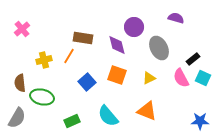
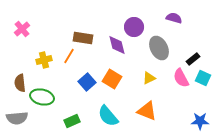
purple semicircle: moved 2 px left
orange square: moved 5 px left, 4 px down; rotated 12 degrees clockwise
gray semicircle: rotated 55 degrees clockwise
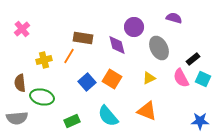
cyan square: moved 1 px down
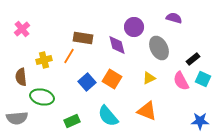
pink semicircle: moved 3 px down
brown semicircle: moved 1 px right, 6 px up
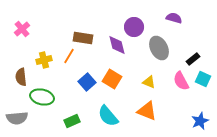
yellow triangle: moved 4 px down; rotated 48 degrees clockwise
blue star: rotated 24 degrees counterclockwise
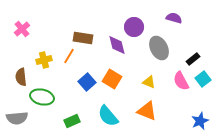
cyan square: rotated 28 degrees clockwise
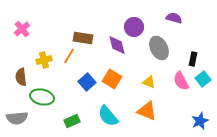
black rectangle: rotated 40 degrees counterclockwise
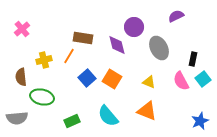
purple semicircle: moved 2 px right, 2 px up; rotated 42 degrees counterclockwise
blue square: moved 4 px up
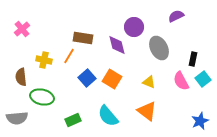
yellow cross: rotated 28 degrees clockwise
orange triangle: rotated 15 degrees clockwise
green rectangle: moved 1 px right, 1 px up
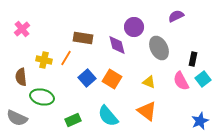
orange line: moved 3 px left, 2 px down
gray semicircle: rotated 30 degrees clockwise
